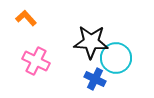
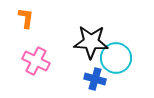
orange L-shape: rotated 50 degrees clockwise
blue cross: rotated 10 degrees counterclockwise
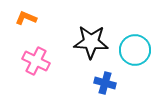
orange L-shape: rotated 75 degrees counterclockwise
cyan circle: moved 19 px right, 8 px up
blue cross: moved 10 px right, 4 px down
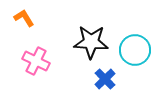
orange L-shape: moved 2 px left; rotated 35 degrees clockwise
blue cross: moved 4 px up; rotated 30 degrees clockwise
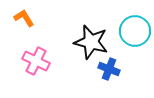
black star: rotated 12 degrees clockwise
cyan circle: moved 19 px up
blue cross: moved 4 px right, 10 px up; rotated 25 degrees counterclockwise
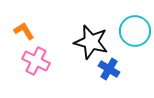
orange L-shape: moved 13 px down
blue cross: rotated 10 degrees clockwise
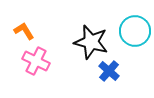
blue cross: moved 2 px down; rotated 10 degrees clockwise
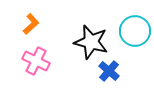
orange L-shape: moved 7 px right, 7 px up; rotated 80 degrees clockwise
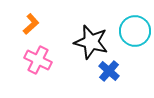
pink cross: moved 2 px right, 1 px up
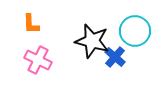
orange L-shape: rotated 130 degrees clockwise
black star: moved 1 px right, 1 px up
blue cross: moved 6 px right, 14 px up
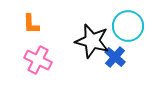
cyan circle: moved 7 px left, 5 px up
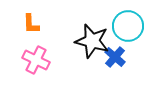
pink cross: moved 2 px left
